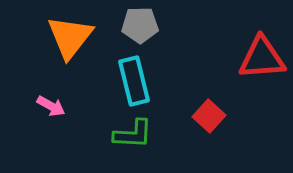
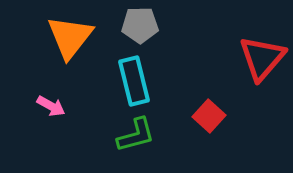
red triangle: rotated 45 degrees counterclockwise
green L-shape: moved 3 px right, 1 px down; rotated 18 degrees counterclockwise
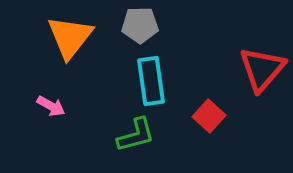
red triangle: moved 11 px down
cyan rectangle: moved 17 px right; rotated 6 degrees clockwise
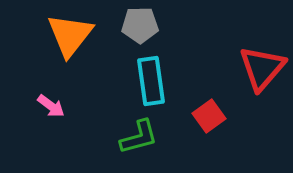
orange triangle: moved 2 px up
red triangle: moved 1 px up
pink arrow: rotated 8 degrees clockwise
red square: rotated 12 degrees clockwise
green L-shape: moved 3 px right, 2 px down
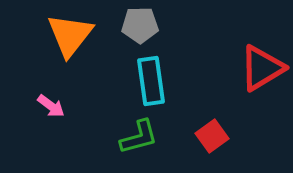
red triangle: rotated 18 degrees clockwise
red square: moved 3 px right, 20 px down
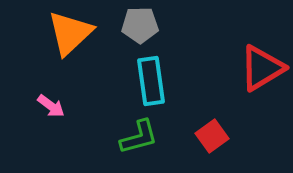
orange triangle: moved 2 px up; rotated 9 degrees clockwise
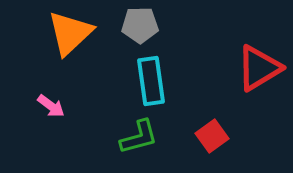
red triangle: moved 3 px left
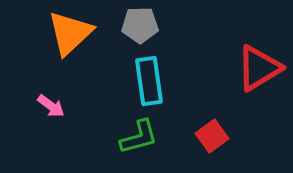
cyan rectangle: moved 2 px left
